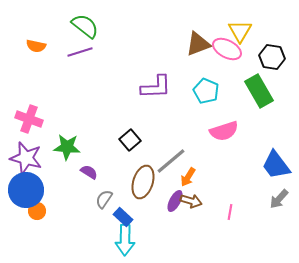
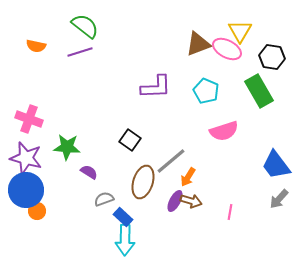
black square: rotated 15 degrees counterclockwise
gray semicircle: rotated 36 degrees clockwise
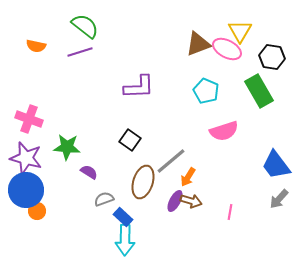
purple L-shape: moved 17 px left
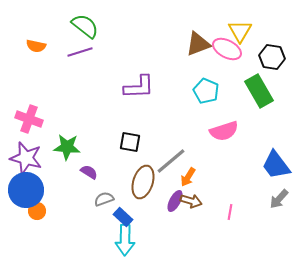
black square: moved 2 px down; rotated 25 degrees counterclockwise
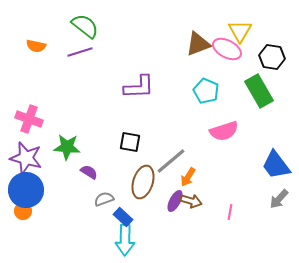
orange circle: moved 14 px left
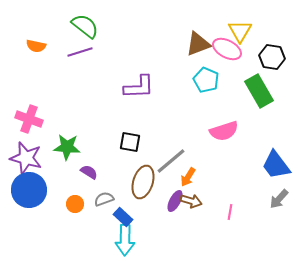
cyan pentagon: moved 11 px up
blue circle: moved 3 px right
orange circle: moved 52 px right, 7 px up
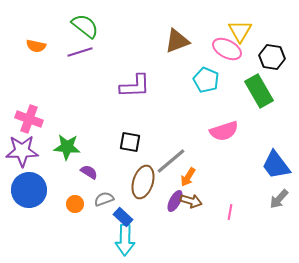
brown triangle: moved 21 px left, 3 px up
purple L-shape: moved 4 px left, 1 px up
purple star: moved 4 px left, 7 px up; rotated 16 degrees counterclockwise
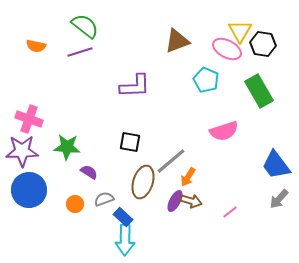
black hexagon: moved 9 px left, 13 px up
pink line: rotated 42 degrees clockwise
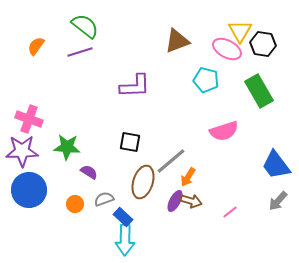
orange semicircle: rotated 114 degrees clockwise
cyan pentagon: rotated 10 degrees counterclockwise
gray arrow: moved 1 px left, 2 px down
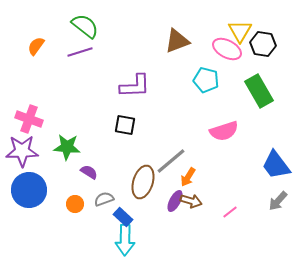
black square: moved 5 px left, 17 px up
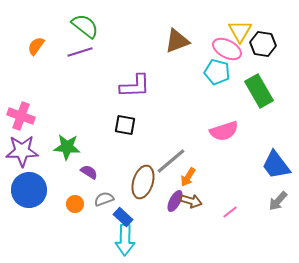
cyan pentagon: moved 11 px right, 8 px up
pink cross: moved 8 px left, 3 px up
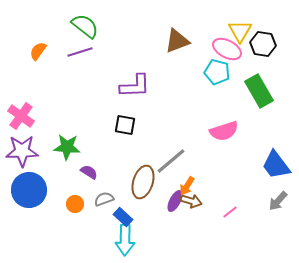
orange semicircle: moved 2 px right, 5 px down
pink cross: rotated 16 degrees clockwise
orange arrow: moved 1 px left, 9 px down
